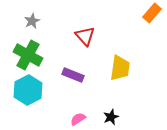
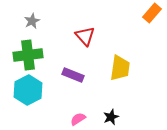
green cross: rotated 36 degrees counterclockwise
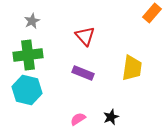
yellow trapezoid: moved 12 px right
purple rectangle: moved 10 px right, 2 px up
cyan hexagon: moved 1 px left; rotated 20 degrees counterclockwise
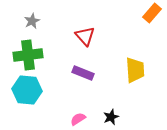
yellow trapezoid: moved 3 px right, 2 px down; rotated 12 degrees counterclockwise
cyan hexagon: rotated 8 degrees counterclockwise
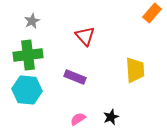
purple rectangle: moved 8 px left, 4 px down
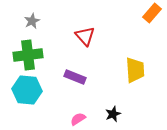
black star: moved 2 px right, 3 px up
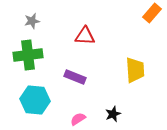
gray star: rotated 14 degrees clockwise
red triangle: rotated 45 degrees counterclockwise
cyan hexagon: moved 8 px right, 10 px down
